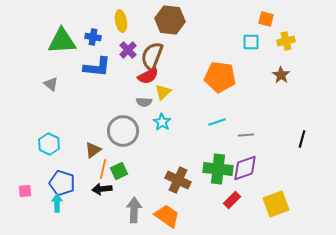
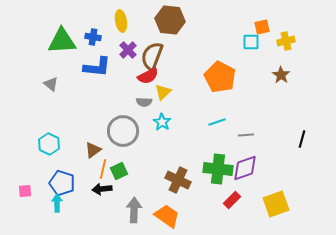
orange square: moved 4 px left, 8 px down; rotated 28 degrees counterclockwise
orange pentagon: rotated 20 degrees clockwise
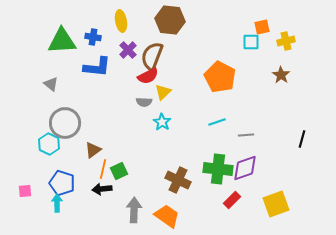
gray circle: moved 58 px left, 8 px up
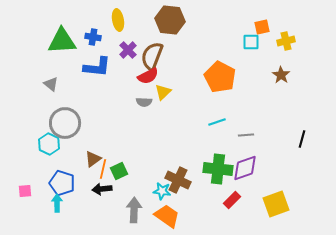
yellow ellipse: moved 3 px left, 1 px up
cyan star: moved 69 px down; rotated 24 degrees counterclockwise
brown triangle: moved 9 px down
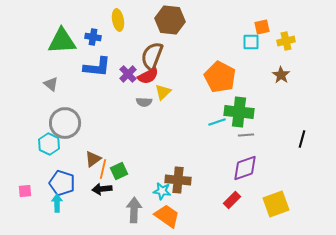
purple cross: moved 24 px down
green cross: moved 21 px right, 57 px up
brown cross: rotated 20 degrees counterclockwise
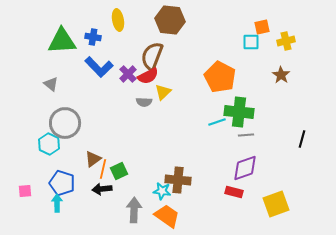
blue L-shape: moved 2 px right; rotated 40 degrees clockwise
red rectangle: moved 2 px right, 8 px up; rotated 60 degrees clockwise
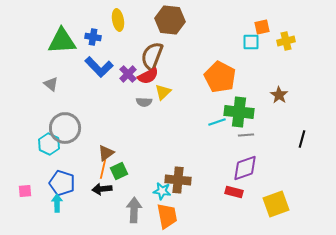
brown star: moved 2 px left, 20 px down
gray circle: moved 5 px down
brown triangle: moved 13 px right, 6 px up
orange trapezoid: rotated 44 degrees clockwise
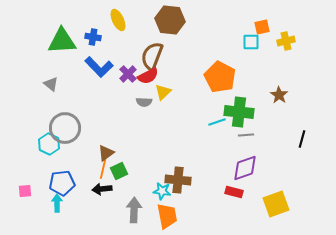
yellow ellipse: rotated 15 degrees counterclockwise
blue pentagon: rotated 25 degrees counterclockwise
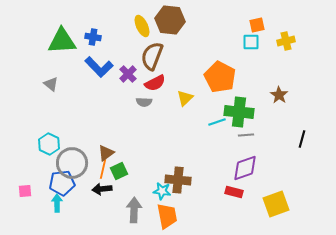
yellow ellipse: moved 24 px right, 6 px down
orange square: moved 5 px left, 2 px up
red semicircle: moved 7 px right, 7 px down
yellow triangle: moved 22 px right, 6 px down
gray circle: moved 7 px right, 35 px down
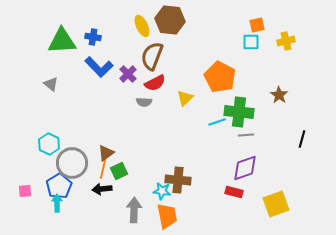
blue pentagon: moved 3 px left, 3 px down; rotated 25 degrees counterclockwise
